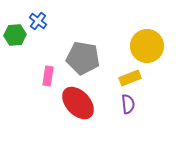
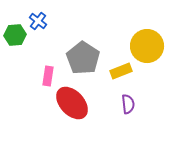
gray pentagon: rotated 24 degrees clockwise
yellow rectangle: moved 9 px left, 7 px up
red ellipse: moved 6 px left
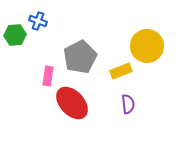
blue cross: rotated 18 degrees counterclockwise
gray pentagon: moved 3 px left, 1 px up; rotated 12 degrees clockwise
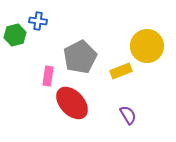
blue cross: rotated 12 degrees counterclockwise
green hexagon: rotated 10 degrees counterclockwise
purple semicircle: moved 11 px down; rotated 24 degrees counterclockwise
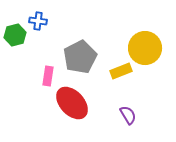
yellow circle: moved 2 px left, 2 px down
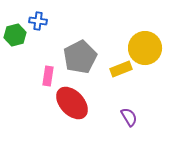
yellow rectangle: moved 2 px up
purple semicircle: moved 1 px right, 2 px down
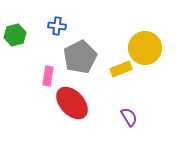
blue cross: moved 19 px right, 5 px down
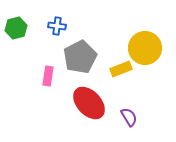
green hexagon: moved 1 px right, 7 px up
red ellipse: moved 17 px right
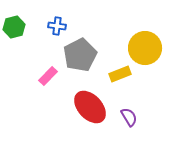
green hexagon: moved 2 px left, 1 px up
gray pentagon: moved 2 px up
yellow rectangle: moved 1 px left, 5 px down
pink rectangle: rotated 36 degrees clockwise
red ellipse: moved 1 px right, 4 px down
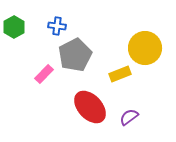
green hexagon: rotated 15 degrees counterclockwise
gray pentagon: moved 5 px left
pink rectangle: moved 4 px left, 2 px up
purple semicircle: rotated 96 degrees counterclockwise
